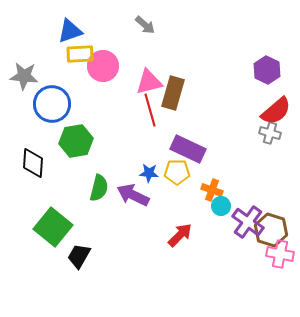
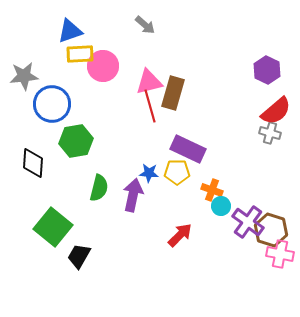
gray star: rotated 12 degrees counterclockwise
red line: moved 4 px up
purple arrow: rotated 76 degrees clockwise
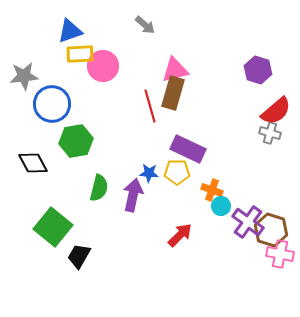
purple hexagon: moved 9 px left; rotated 8 degrees counterclockwise
pink triangle: moved 26 px right, 12 px up
black diamond: rotated 32 degrees counterclockwise
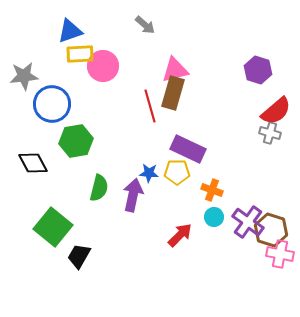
cyan circle: moved 7 px left, 11 px down
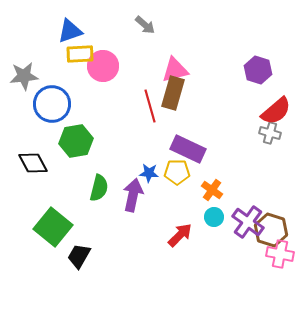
orange cross: rotated 15 degrees clockwise
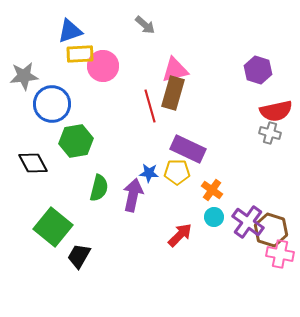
red semicircle: rotated 28 degrees clockwise
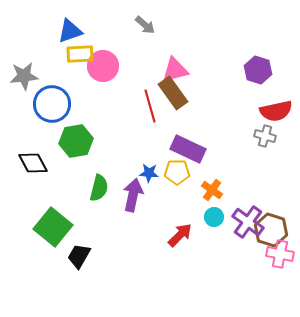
brown rectangle: rotated 52 degrees counterclockwise
gray cross: moved 5 px left, 3 px down
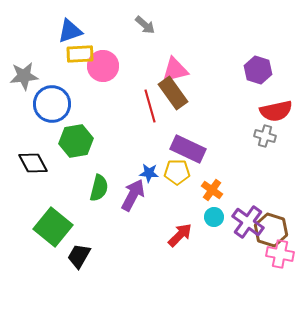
purple arrow: rotated 16 degrees clockwise
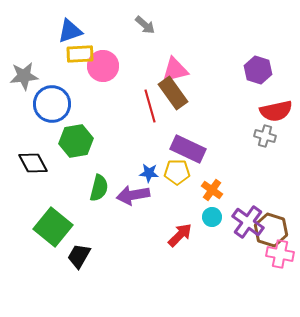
purple arrow: rotated 128 degrees counterclockwise
cyan circle: moved 2 px left
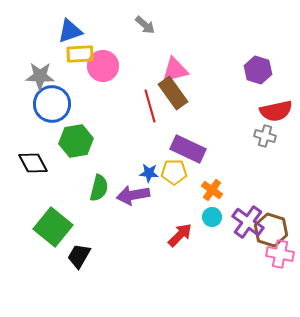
gray star: moved 16 px right; rotated 8 degrees clockwise
yellow pentagon: moved 3 px left
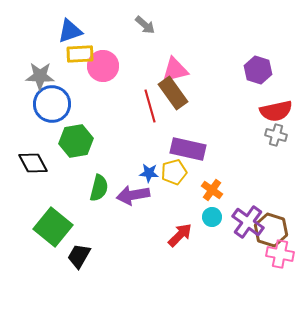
gray cross: moved 11 px right, 1 px up
purple rectangle: rotated 12 degrees counterclockwise
yellow pentagon: rotated 15 degrees counterclockwise
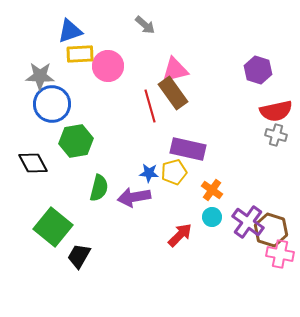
pink circle: moved 5 px right
purple arrow: moved 1 px right, 2 px down
